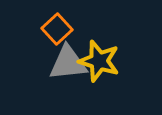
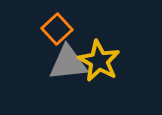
yellow star: rotated 12 degrees clockwise
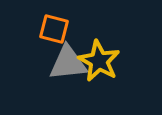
orange square: moved 3 px left; rotated 32 degrees counterclockwise
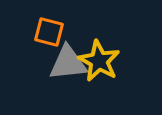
orange square: moved 5 px left, 3 px down
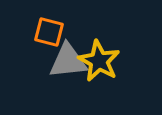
gray triangle: moved 2 px up
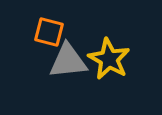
yellow star: moved 10 px right, 2 px up
